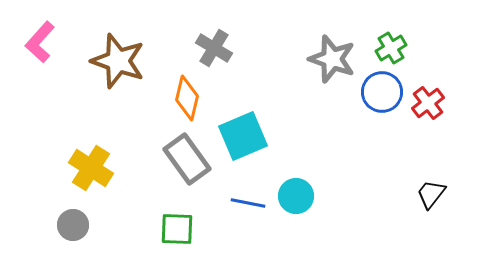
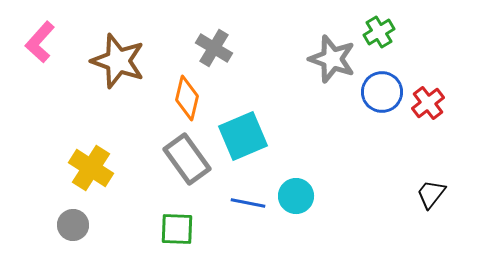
green cross: moved 12 px left, 16 px up
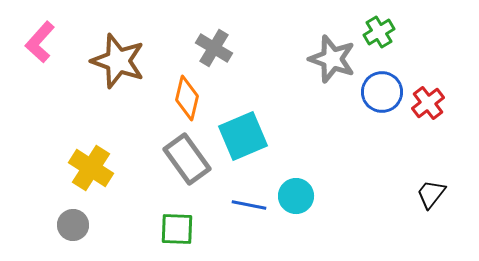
blue line: moved 1 px right, 2 px down
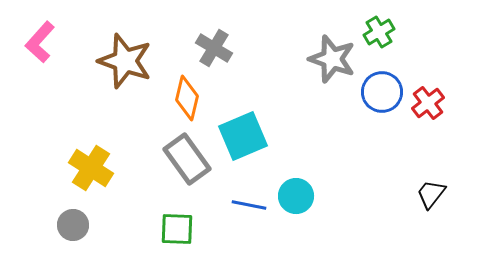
brown star: moved 7 px right
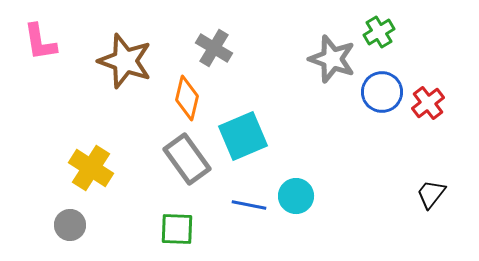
pink L-shape: rotated 51 degrees counterclockwise
gray circle: moved 3 px left
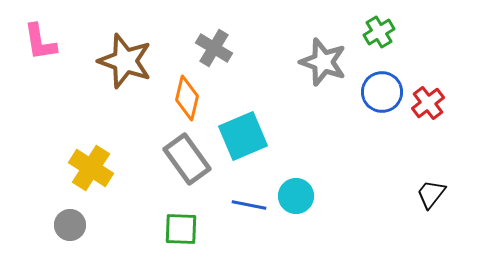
gray star: moved 9 px left, 3 px down
green square: moved 4 px right
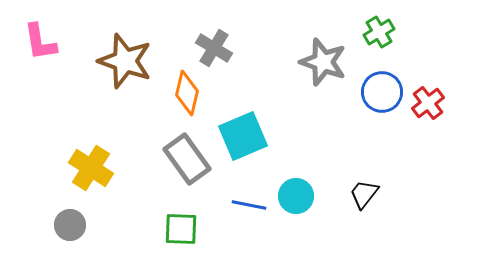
orange diamond: moved 5 px up
black trapezoid: moved 67 px left
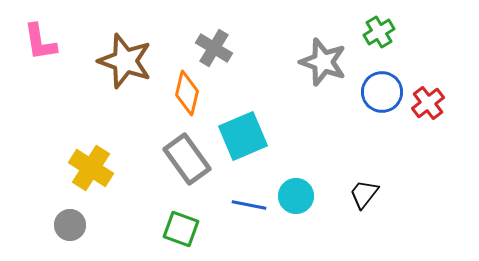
green square: rotated 18 degrees clockwise
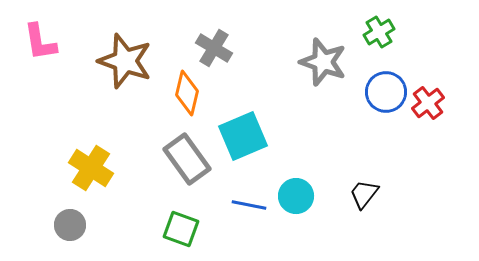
blue circle: moved 4 px right
